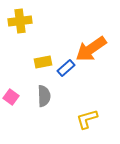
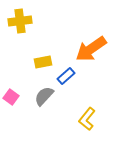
blue rectangle: moved 8 px down
gray semicircle: rotated 135 degrees counterclockwise
yellow L-shape: rotated 35 degrees counterclockwise
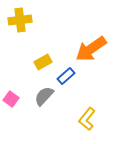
yellow cross: moved 1 px up
yellow rectangle: rotated 18 degrees counterclockwise
pink square: moved 2 px down
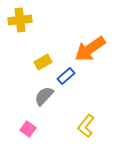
orange arrow: moved 1 px left
pink square: moved 17 px right, 30 px down
yellow L-shape: moved 1 px left, 7 px down
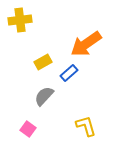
orange arrow: moved 4 px left, 5 px up
blue rectangle: moved 3 px right, 3 px up
yellow L-shape: rotated 125 degrees clockwise
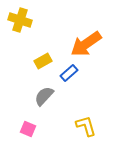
yellow cross: rotated 25 degrees clockwise
yellow rectangle: moved 1 px up
pink square: rotated 14 degrees counterclockwise
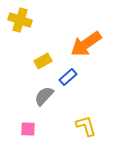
blue rectangle: moved 1 px left, 4 px down
pink square: rotated 21 degrees counterclockwise
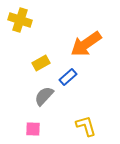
yellow rectangle: moved 2 px left, 2 px down
pink square: moved 5 px right
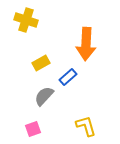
yellow cross: moved 6 px right
orange arrow: rotated 52 degrees counterclockwise
pink square: rotated 21 degrees counterclockwise
